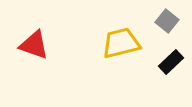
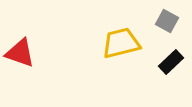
gray square: rotated 10 degrees counterclockwise
red triangle: moved 14 px left, 8 px down
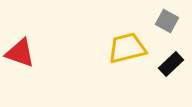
yellow trapezoid: moved 6 px right, 5 px down
black rectangle: moved 2 px down
